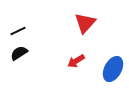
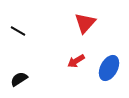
black line: rotated 56 degrees clockwise
black semicircle: moved 26 px down
blue ellipse: moved 4 px left, 1 px up
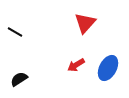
black line: moved 3 px left, 1 px down
red arrow: moved 4 px down
blue ellipse: moved 1 px left
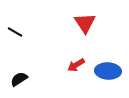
red triangle: rotated 15 degrees counterclockwise
blue ellipse: moved 3 px down; rotated 65 degrees clockwise
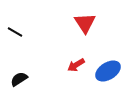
blue ellipse: rotated 35 degrees counterclockwise
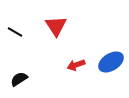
red triangle: moved 29 px left, 3 px down
red arrow: rotated 12 degrees clockwise
blue ellipse: moved 3 px right, 9 px up
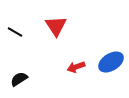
red arrow: moved 2 px down
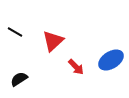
red triangle: moved 3 px left, 15 px down; rotated 20 degrees clockwise
blue ellipse: moved 2 px up
red arrow: rotated 114 degrees counterclockwise
